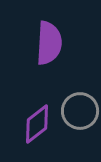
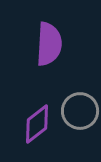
purple semicircle: moved 1 px down
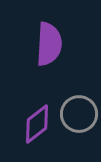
gray circle: moved 1 px left, 3 px down
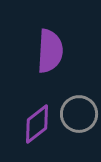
purple semicircle: moved 1 px right, 7 px down
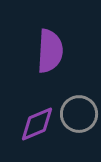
purple diamond: rotated 15 degrees clockwise
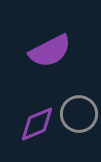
purple semicircle: rotated 60 degrees clockwise
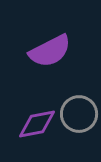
purple diamond: rotated 12 degrees clockwise
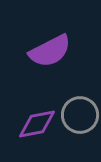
gray circle: moved 1 px right, 1 px down
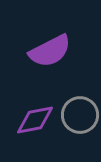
purple diamond: moved 2 px left, 4 px up
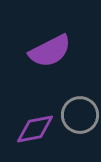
purple diamond: moved 9 px down
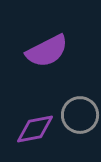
purple semicircle: moved 3 px left
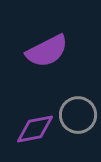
gray circle: moved 2 px left
